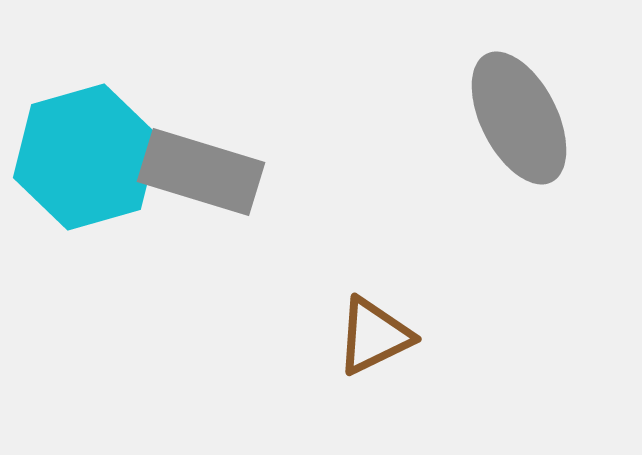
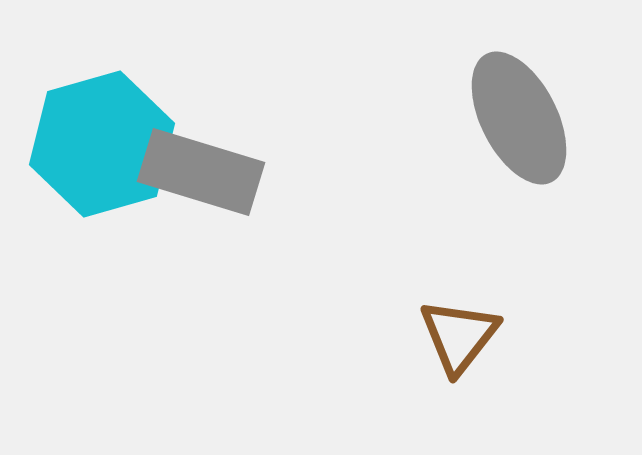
cyan hexagon: moved 16 px right, 13 px up
brown triangle: moved 85 px right; rotated 26 degrees counterclockwise
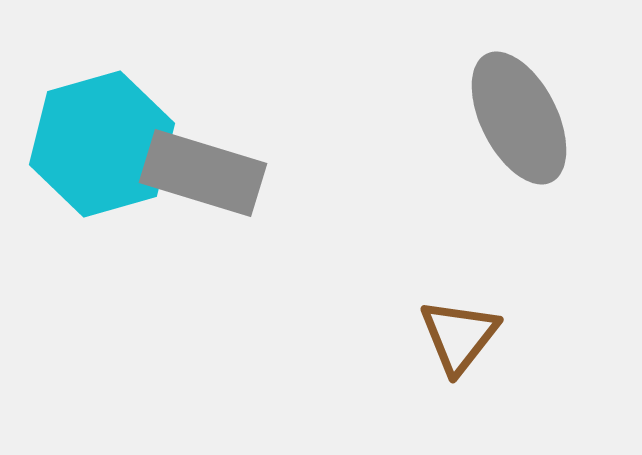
gray rectangle: moved 2 px right, 1 px down
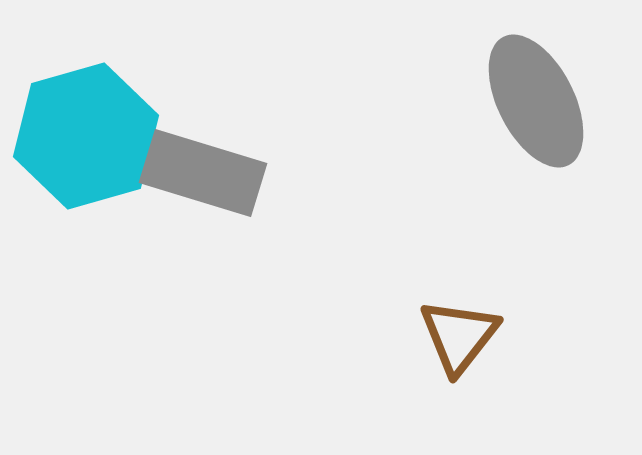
gray ellipse: moved 17 px right, 17 px up
cyan hexagon: moved 16 px left, 8 px up
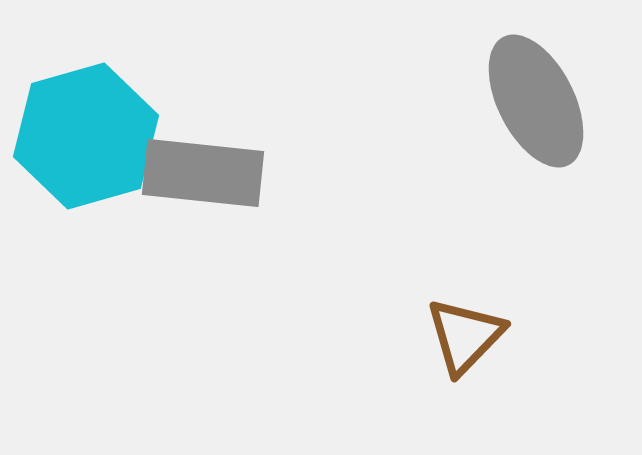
gray rectangle: rotated 11 degrees counterclockwise
brown triangle: moved 6 px right; rotated 6 degrees clockwise
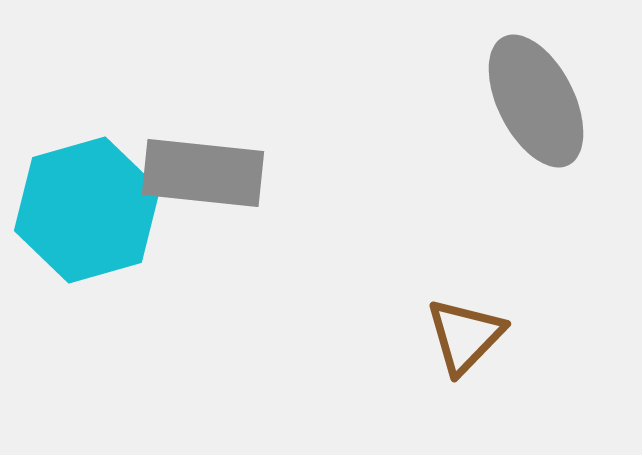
cyan hexagon: moved 1 px right, 74 px down
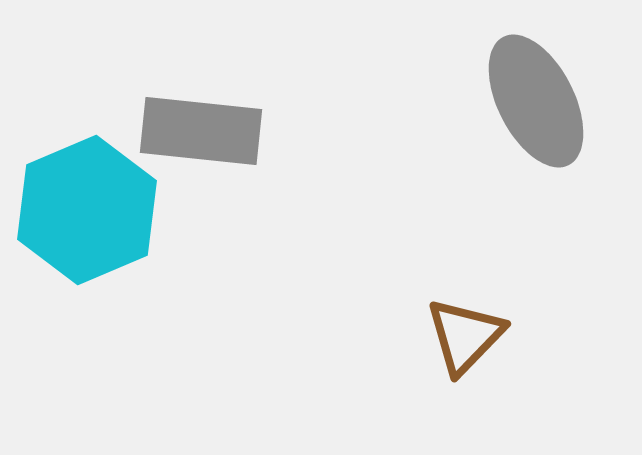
gray rectangle: moved 2 px left, 42 px up
cyan hexagon: rotated 7 degrees counterclockwise
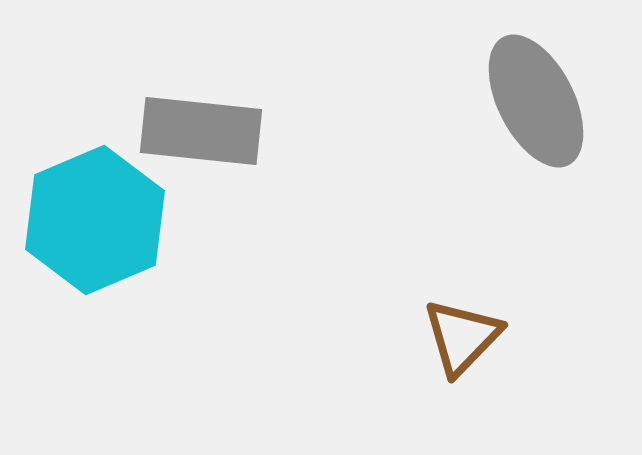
cyan hexagon: moved 8 px right, 10 px down
brown triangle: moved 3 px left, 1 px down
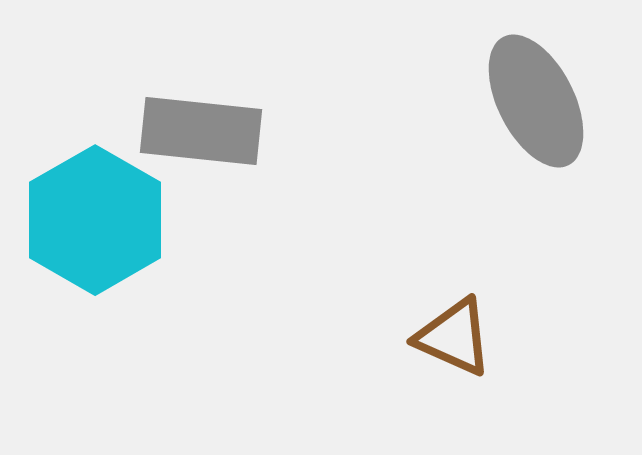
cyan hexagon: rotated 7 degrees counterclockwise
brown triangle: moved 8 px left; rotated 50 degrees counterclockwise
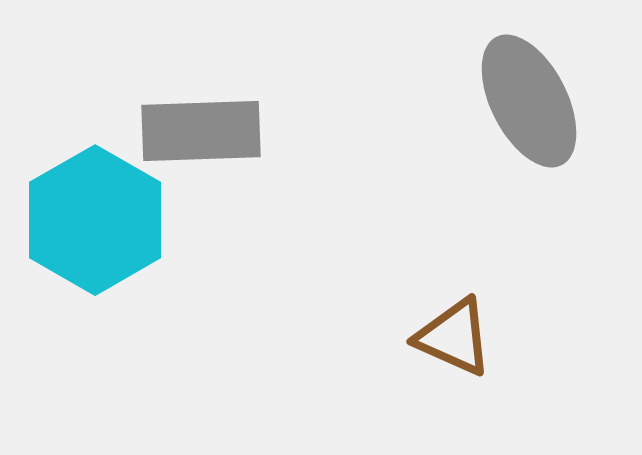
gray ellipse: moved 7 px left
gray rectangle: rotated 8 degrees counterclockwise
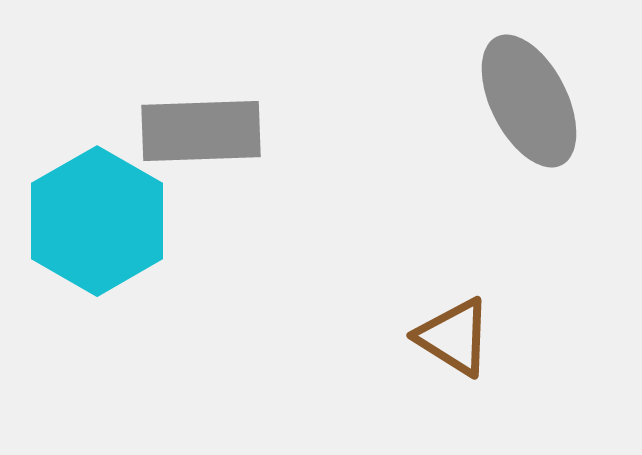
cyan hexagon: moved 2 px right, 1 px down
brown triangle: rotated 8 degrees clockwise
